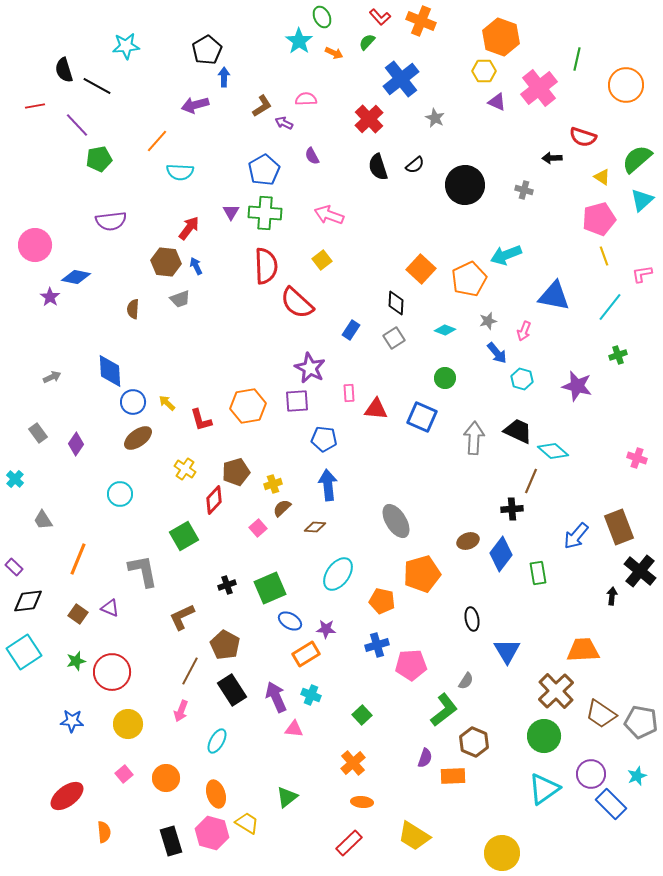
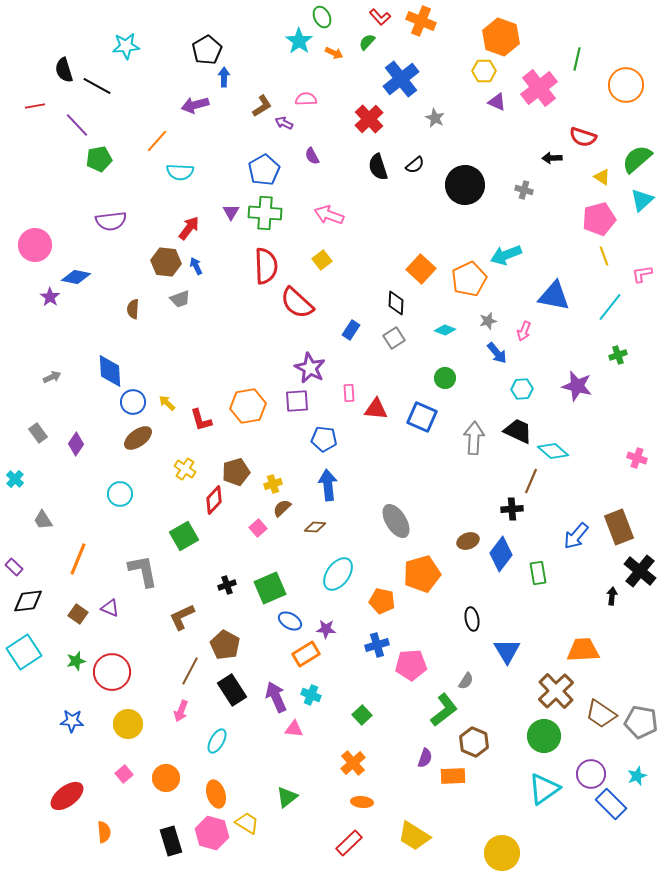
cyan hexagon at (522, 379): moved 10 px down; rotated 20 degrees counterclockwise
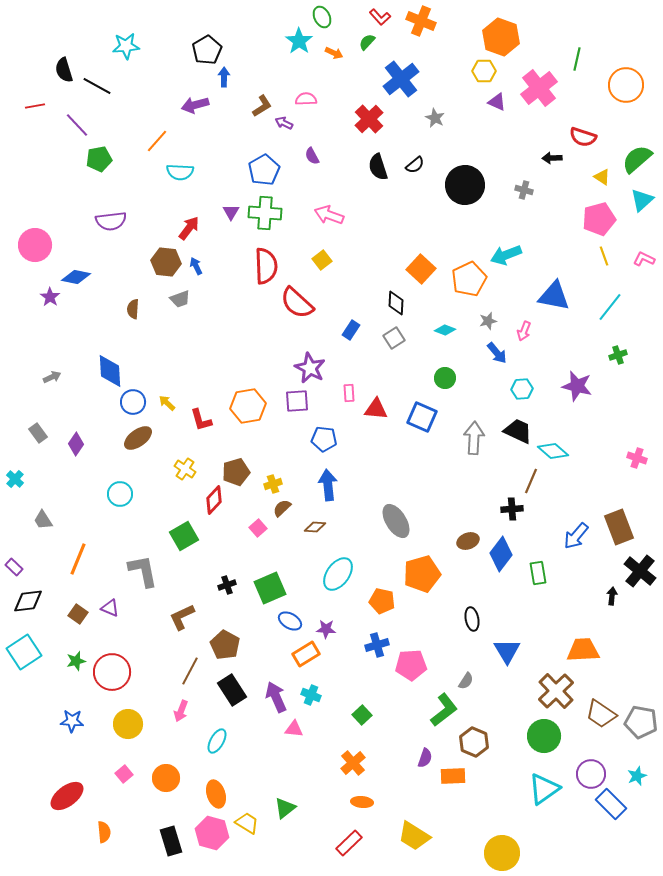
pink L-shape at (642, 274): moved 2 px right, 15 px up; rotated 35 degrees clockwise
green triangle at (287, 797): moved 2 px left, 11 px down
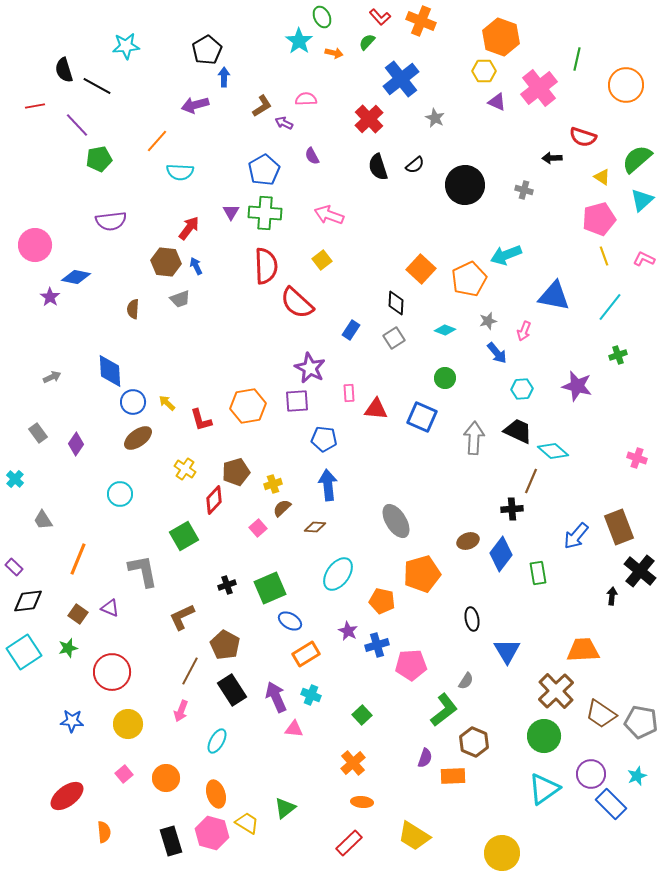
orange arrow at (334, 53): rotated 12 degrees counterclockwise
purple star at (326, 629): moved 22 px right, 2 px down; rotated 24 degrees clockwise
green star at (76, 661): moved 8 px left, 13 px up
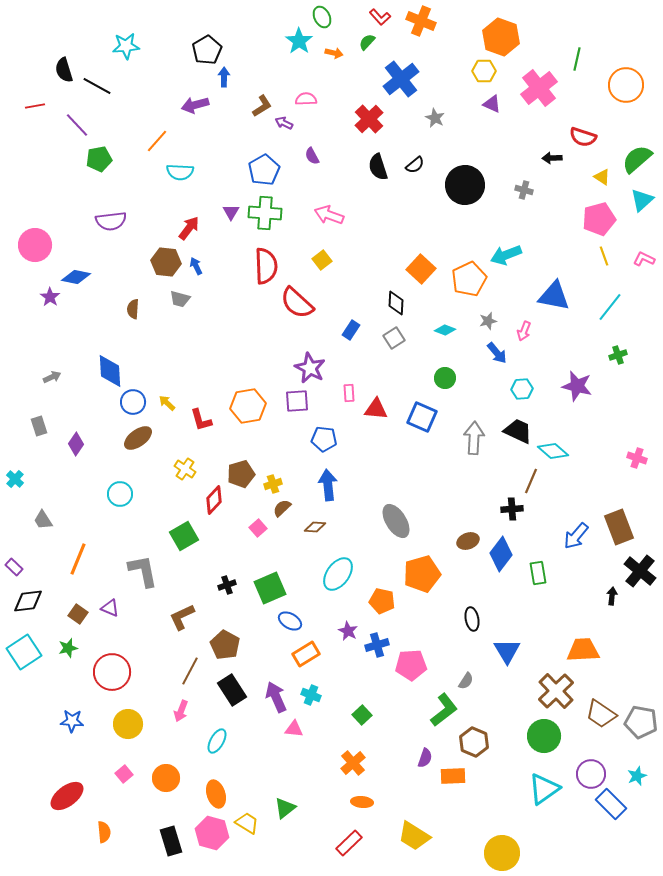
purple triangle at (497, 102): moved 5 px left, 2 px down
gray trapezoid at (180, 299): rotated 35 degrees clockwise
gray rectangle at (38, 433): moved 1 px right, 7 px up; rotated 18 degrees clockwise
brown pentagon at (236, 472): moved 5 px right, 2 px down
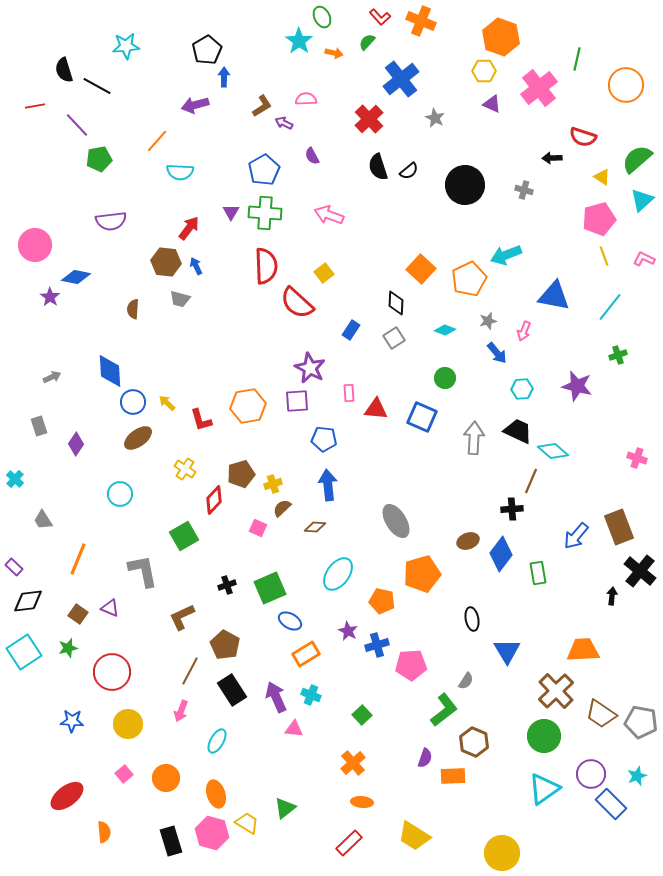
black semicircle at (415, 165): moved 6 px left, 6 px down
yellow square at (322, 260): moved 2 px right, 13 px down
pink square at (258, 528): rotated 24 degrees counterclockwise
